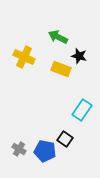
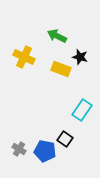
green arrow: moved 1 px left, 1 px up
black star: moved 1 px right, 1 px down
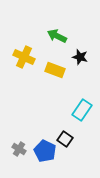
yellow rectangle: moved 6 px left, 1 px down
blue pentagon: rotated 15 degrees clockwise
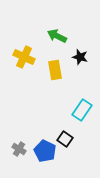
yellow rectangle: rotated 60 degrees clockwise
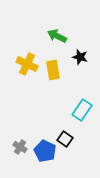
yellow cross: moved 3 px right, 7 px down
yellow rectangle: moved 2 px left
gray cross: moved 1 px right, 2 px up
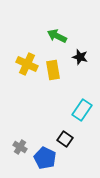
blue pentagon: moved 7 px down
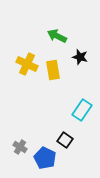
black square: moved 1 px down
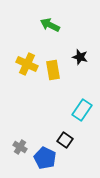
green arrow: moved 7 px left, 11 px up
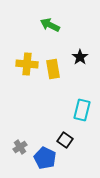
black star: rotated 21 degrees clockwise
yellow cross: rotated 20 degrees counterclockwise
yellow rectangle: moved 1 px up
cyan rectangle: rotated 20 degrees counterclockwise
gray cross: rotated 24 degrees clockwise
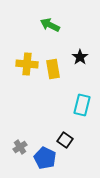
cyan rectangle: moved 5 px up
